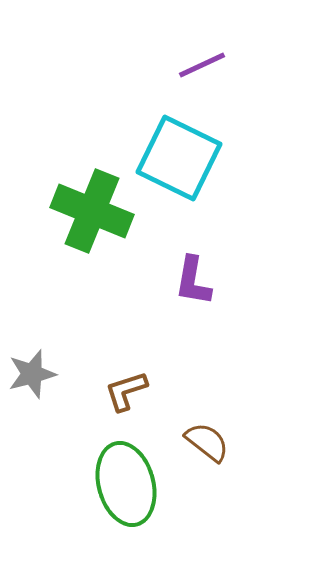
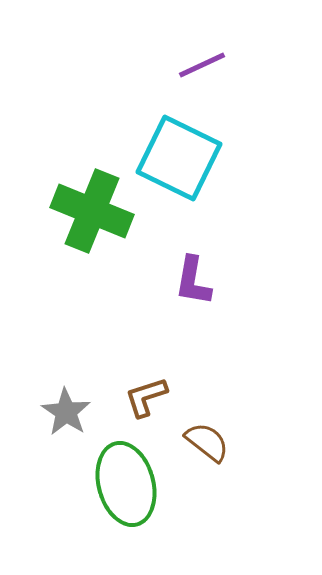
gray star: moved 34 px right, 38 px down; rotated 24 degrees counterclockwise
brown L-shape: moved 20 px right, 6 px down
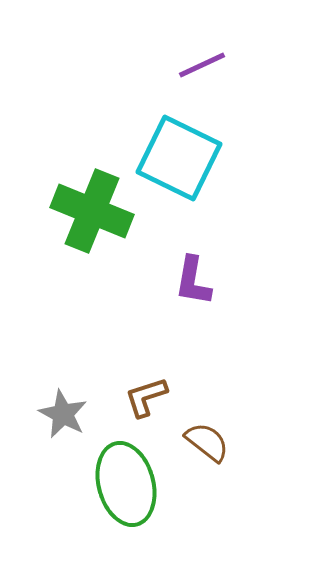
gray star: moved 3 px left, 2 px down; rotated 6 degrees counterclockwise
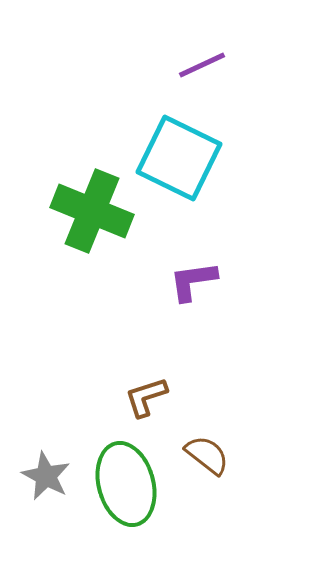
purple L-shape: rotated 72 degrees clockwise
gray star: moved 17 px left, 62 px down
brown semicircle: moved 13 px down
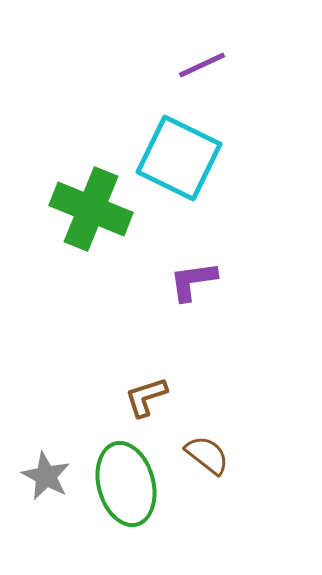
green cross: moved 1 px left, 2 px up
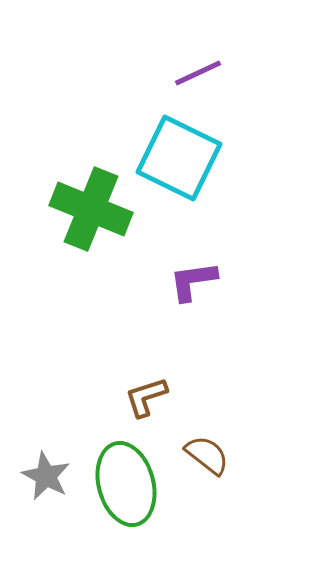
purple line: moved 4 px left, 8 px down
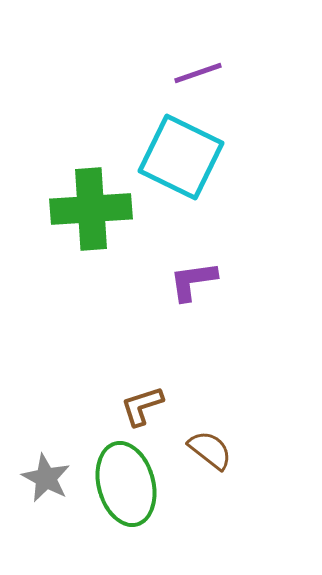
purple line: rotated 6 degrees clockwise
cyan square: moved 2 px right, 1 px up
green cross: rotated 26 degrees counterclockwise
brown L-shape: moved 4 px left, 9 px down
brown semicircle: moved 3 px right, 5 px up
gray star: moved 2 px down
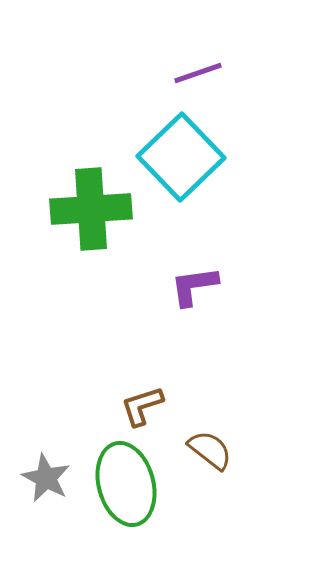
cyan square: rotated 20 degrees clockwise
purple L-shape: moved 1 px right, 5 px down
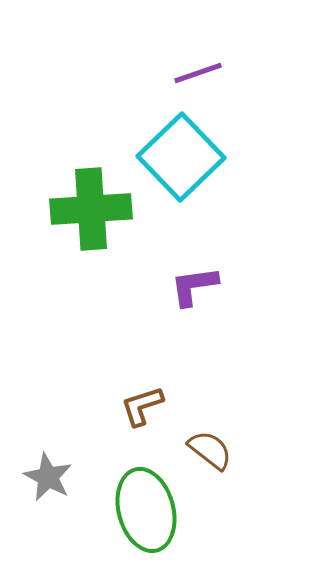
gray star: moved 2 px right, 1 px up
green ellipse: moved 20 px right, 26 px down
